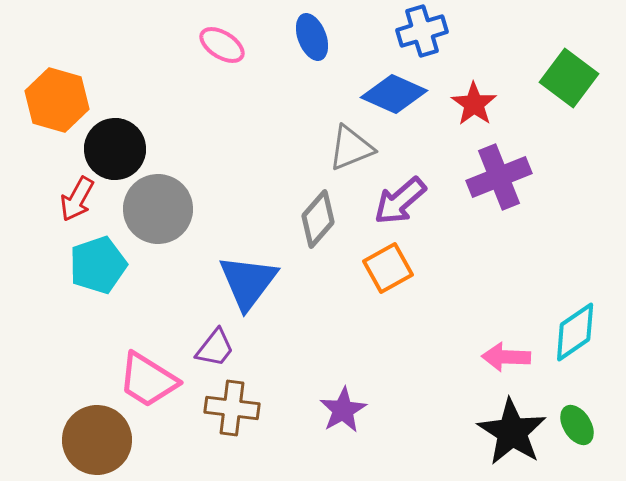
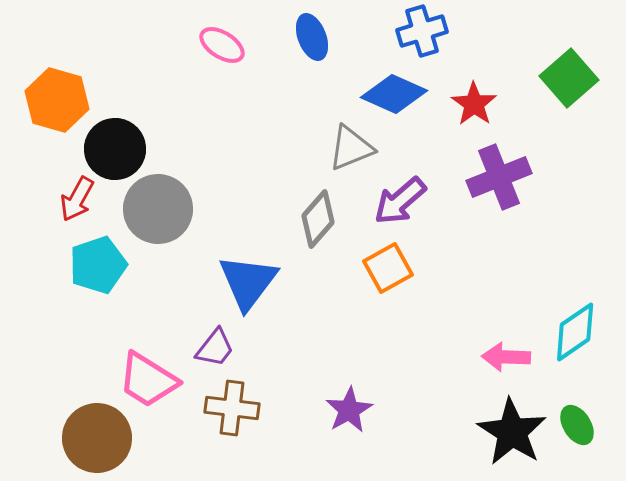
green square: rotated 12 degrees clockwise
purple star: moved 6 px right
brown circle: moved 2 px up
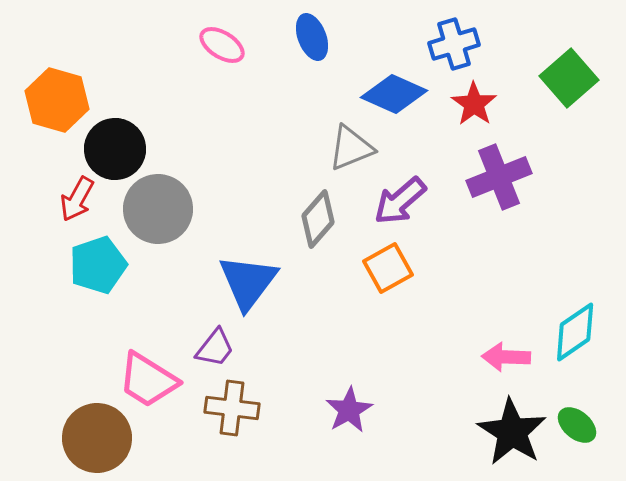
blue cross: moved 32 px right, 13 px down
green ellipse: rotated 18 degrees counterclockwise
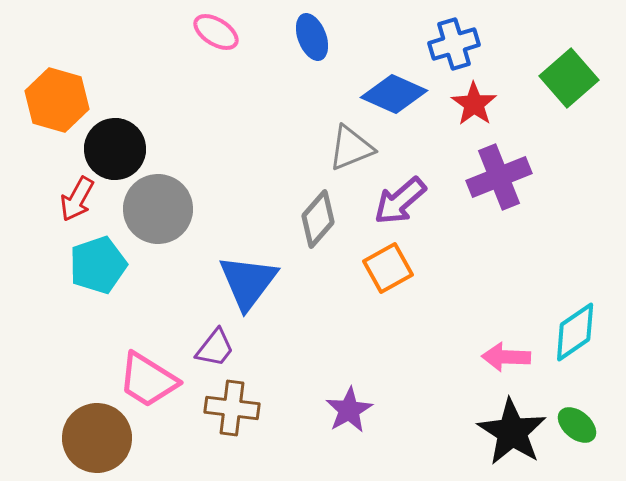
pink ellipse: moved 6 px left, 13 px up
